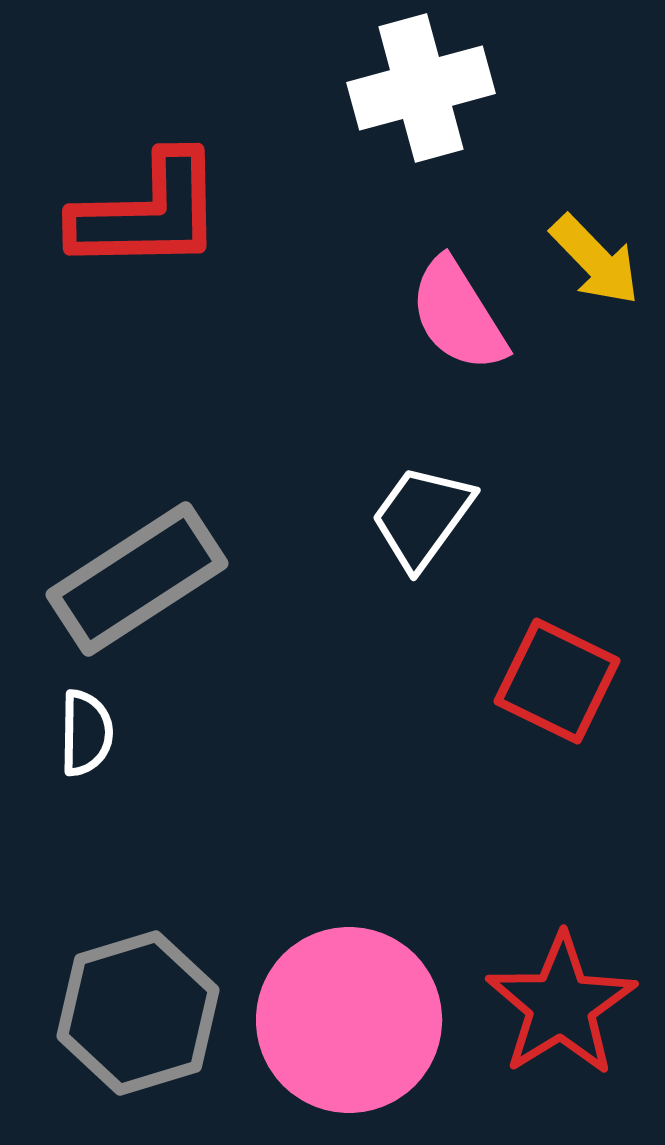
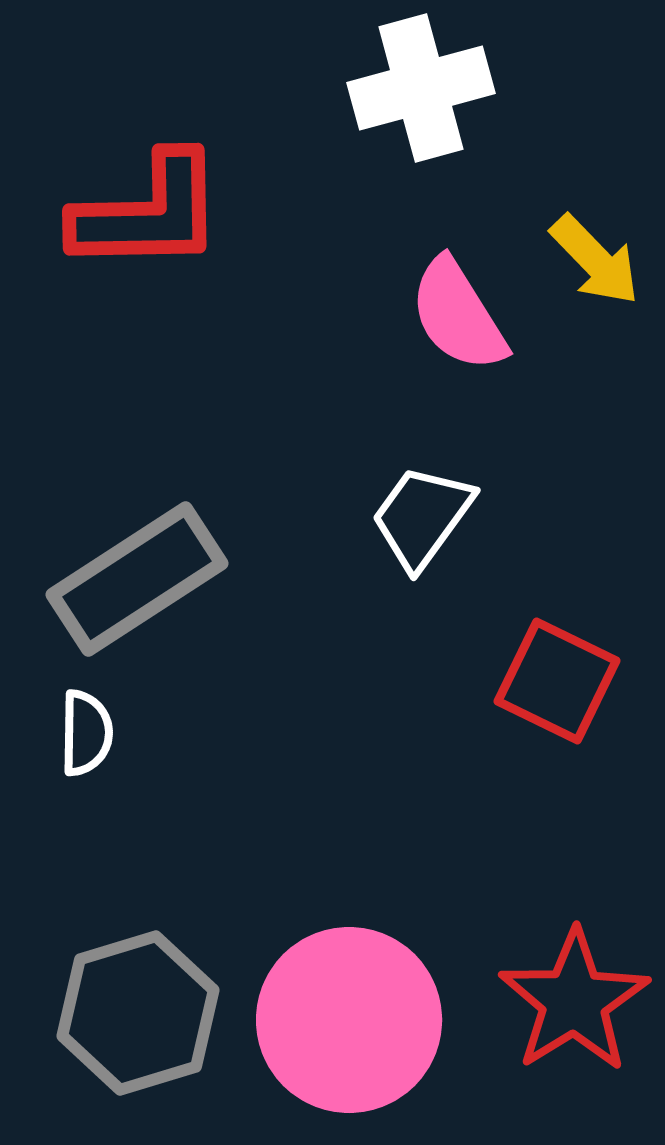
red star: moved 13 px right, 4 px up
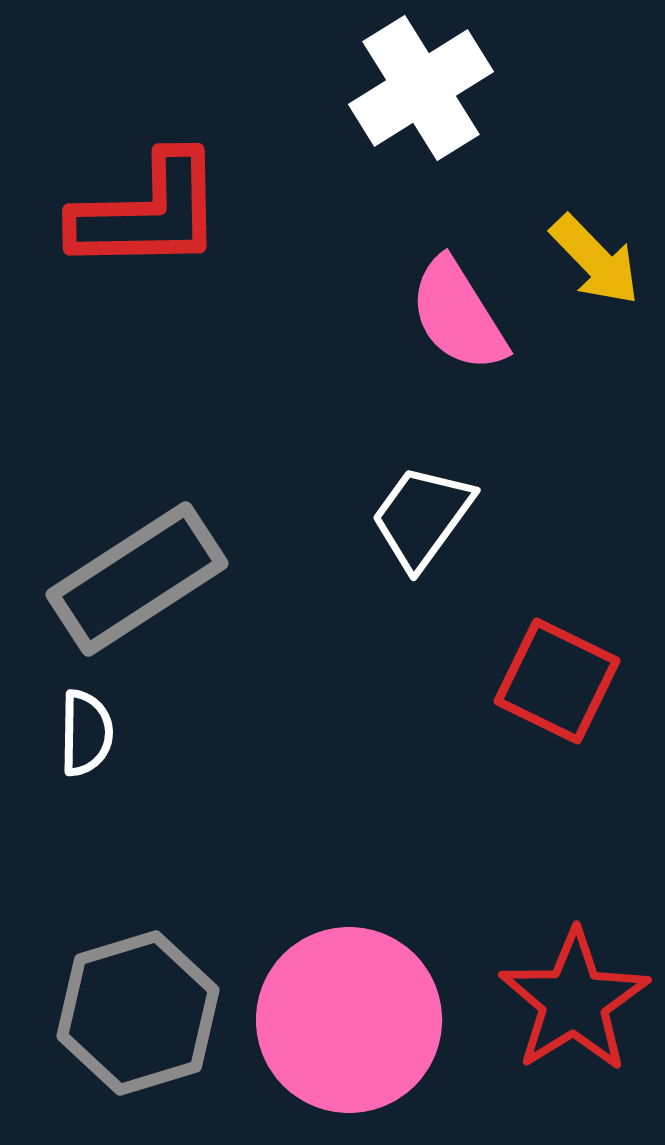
white cross: rotated 17 degrees counterclockwise
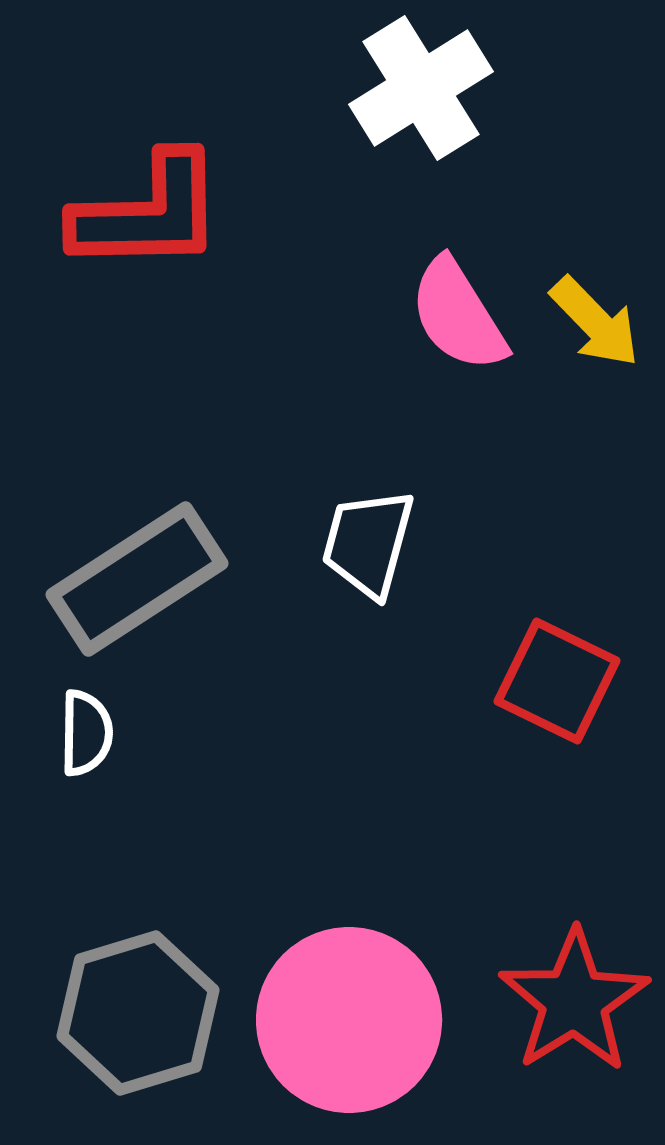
yellow arrow: moved 62 px down
white trapezoid: moved 54 px left, 26 px down; rotated 21 degrees counterclockwise
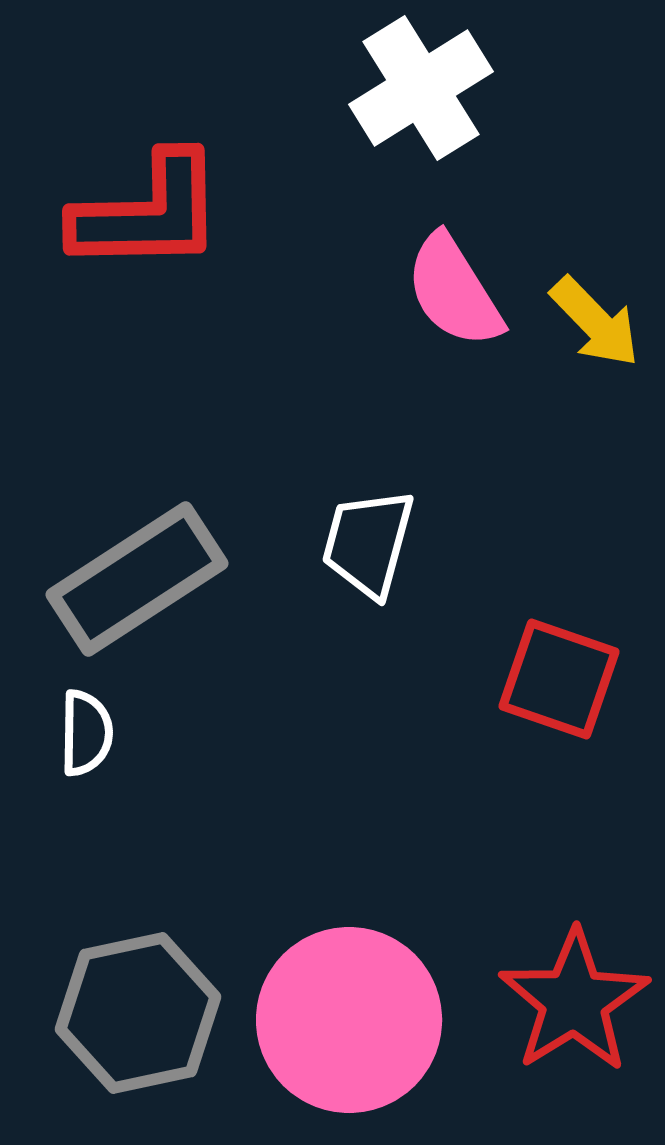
pink semicircle: moved 4 px left, 24 px up
red square: moved 2 px right, 2 px up; rotated 7 degrees counterclockwise
gray hexagon: rotated 5 degrees clockwise
